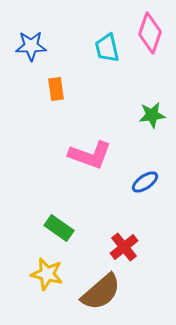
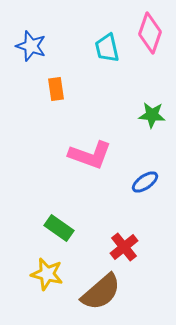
blue star: rotated 20 degrees clockwise
green star: rotated 12 degrees clockwise
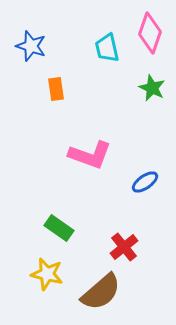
green star: moved 27 px up; rotated 20 degrees clockwise
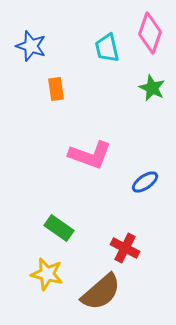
red cross: moved 1 px right, 1 px down; rotated 24 degrees counterclockwise
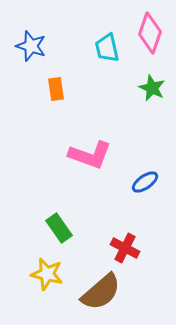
green rectangle: rotated 20 degrees clockwise
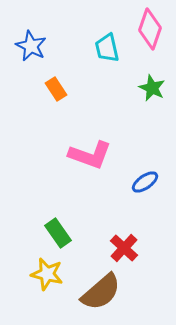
pink diamond: moved 4 px up
blue star: rotated 8 degrees clockwise
orange rectangle: rotated 25 degrees counterclockwise
green rectangle: moved 1 px left, 5 px down
red cross: moved 1 px left; rotated 16 degrees clockwise
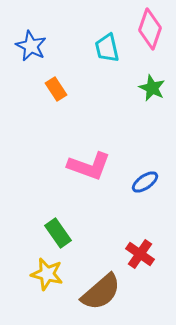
pink L-shape: moved 1 px left, 11 px down
red cross: moved 16 px right, 6 px down; rotated 8 degrees counterclockwise
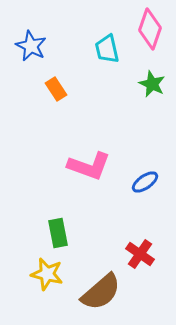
cyan trapezoid: moved 1 px down
green star: moved 4 px up
green rectangle: rotated 24 degrees clockwise
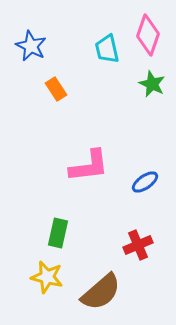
pink diamond: moved 2 px left, 6 px down
pink L-shape: rotated 27 degrees counterclockwise
green rectangle: rotated 24 degrees clockwise
red cross: moved 2 px left, 9 px up; rotated 32 degrees clockwise
yellow star: moved 3 px down
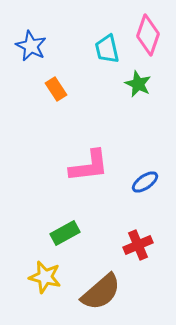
green star: moved 14 px left
green rectangle: moved 7 px right; rotated 48 degrees clockwise
yellow star: moved 2 px left
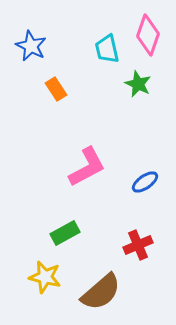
pink L-shape: moved 2 px left, 1 px down; rotated 21 degrees counterclockwise
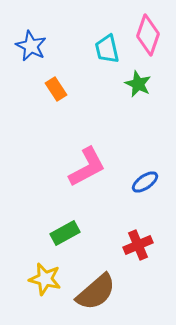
yellow star: moved 2 px down
brown semicircle: moved 5 px left
